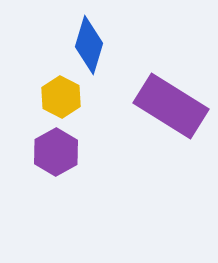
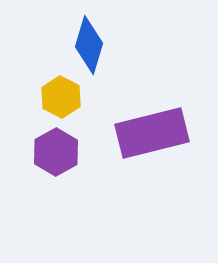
purple rectangle: moved 19 px left, 27 px down; rotated 46 degrees counterclockwise
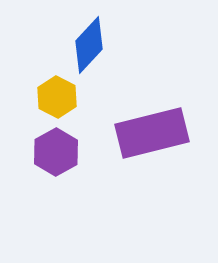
blue diamond: rotated 26 degrees clockwise
yellow hexagon: moved 4 px left
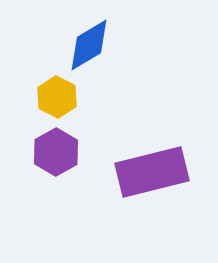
blue diamond: rotated 16 degrees clockwise
purple rectangle: moved 39 px down
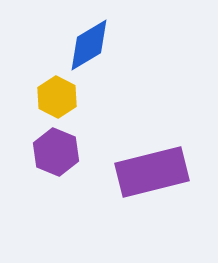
purple hexagon: rotated 9 degrees counterclockwise
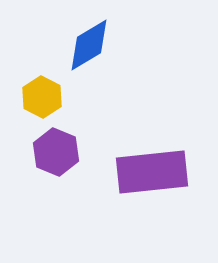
yellow hexagon: moved 15 px left
purple rectangle: rotated 8 degrees clockwise
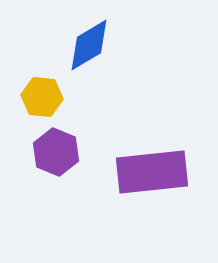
yellow hexagon: rotated 21 degrees counterclockwise
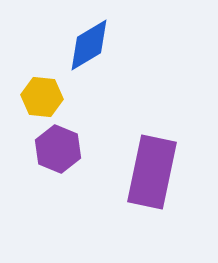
purple hexagon: moved 2 px right, 3 px up
purple rectangle: rotated 72 degrees counterclockwise
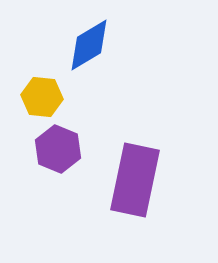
purple rectangle: moved 17 px left, 8 px down
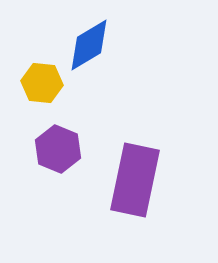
yellow hexagon: moved 14 px up
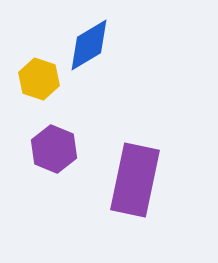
yellow hexagon: moved 3 px left, 4 px up; rotated 12 degrees clockwise
purple hexagon: moved 4 px left
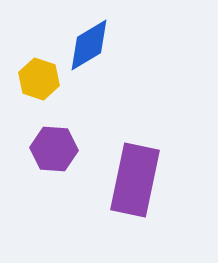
purple hexagon: rotated 18 degrees counterclockwise
